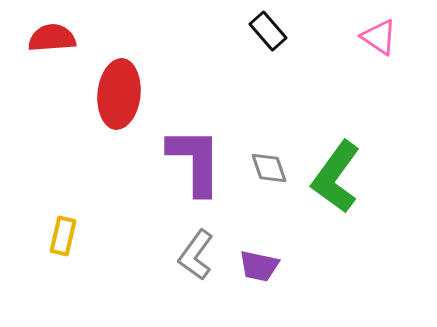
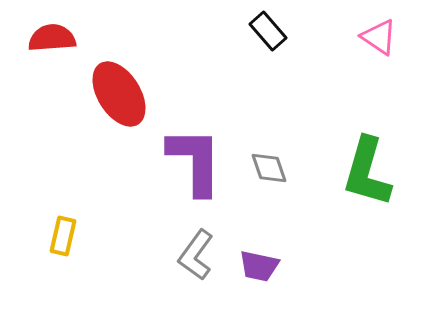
red ellipse: rotated 38 degrees counterclockwise
green L-shape: moved 31 px right, 5 px up; rotated 20 degrees counterclockwise
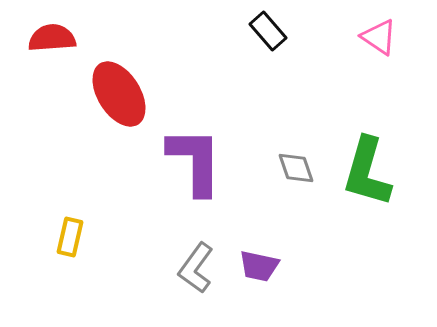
gray diamond: moved 27 px right
yellow rectangle: moved 7 px right, 1 px down
gray L-shape: moved 13 px down
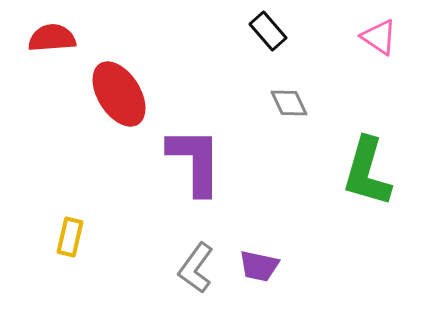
gray diamond: moved 7 px left, 65 px up; rotated 6 degrees counterclockwise
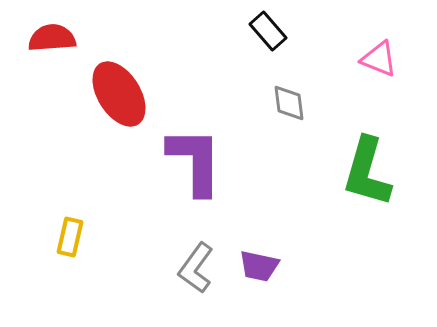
pink triangle: moved 22 px down; rotated 12 degrees counterclockwise
gray diamond: rotated 18 degrees clockwise
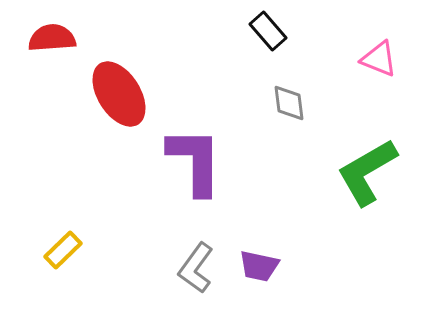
green L-shape: rotated 44 degrees clockwise
yellow rectangle: moved 7 px left, 13 px down; rotated 33 degrees clockwise
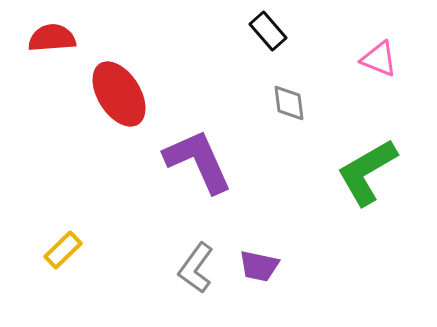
purple L-shape: moved 3 px right; rotated 24 degrees counterclockwise
